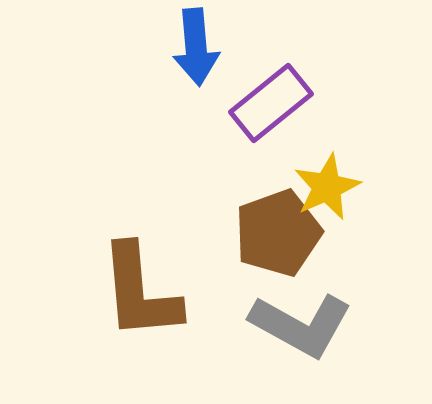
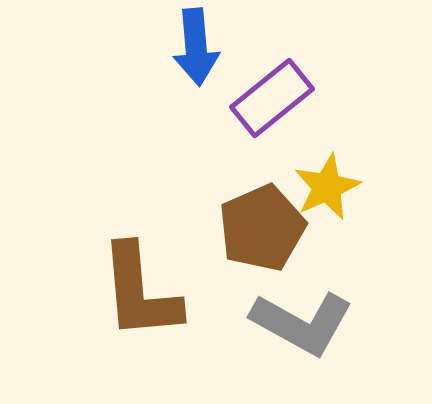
purple rectangle: moved 1 px right, 5 px up
brown pentagon: moved 16 px left, 5 px up; rotated 4 degrees counterclockwise
gray L-shape: moved 1 px right, 2 px up
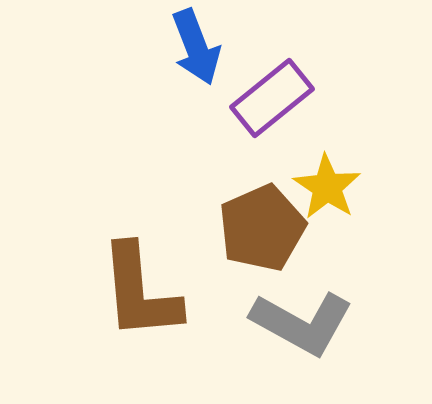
blue arrow: rotated 16 degrees counterclockwise
yellow star: rotated 14 degrees counterclockwise
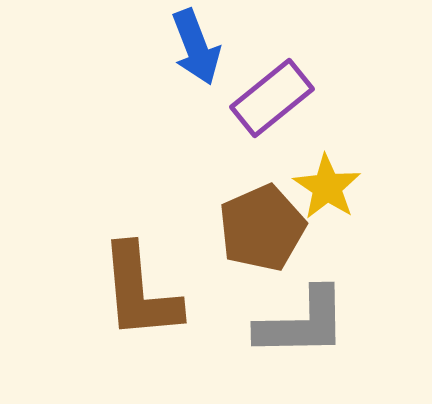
gray L-shape: rotated 30 degrees counterclockwise
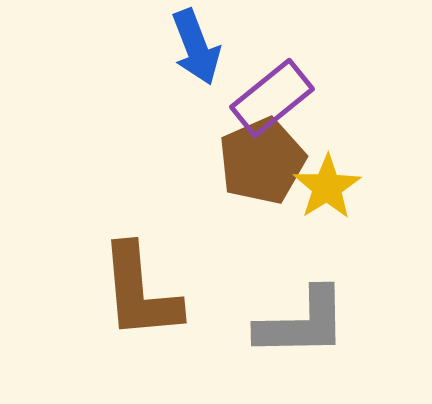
yellow star: rotated 6 degrees clockwise
brown pentagon: moved 67 px up
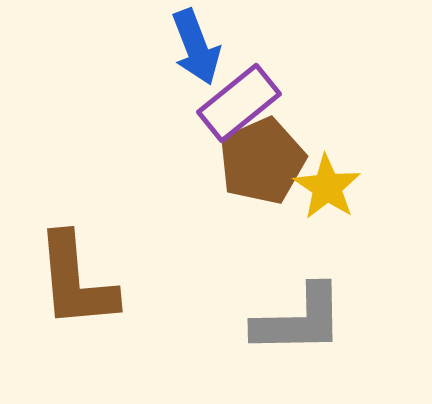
purple rectangle: moved 33 px left, 5 px down
yellow star: rotated 6 degrees counterclockwise
brown L-shape: moved 64 px left, 11 px up
gray L-shape: moved 3 px left, 3 px up
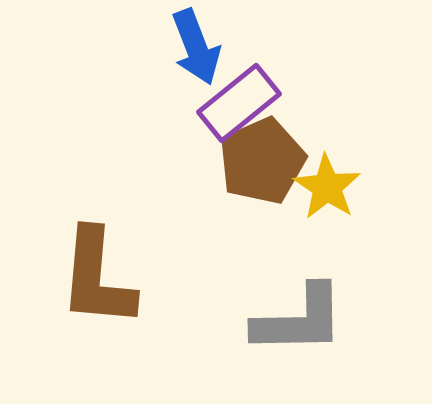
brown L-shape: moved 21 px right, 3 px up; rotated 10 degrees clockwise
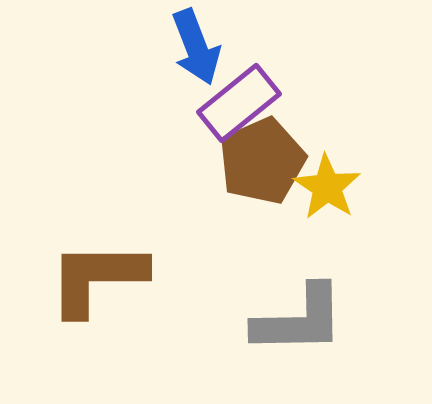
brown L-shape: rotated 85 degrees clockwise
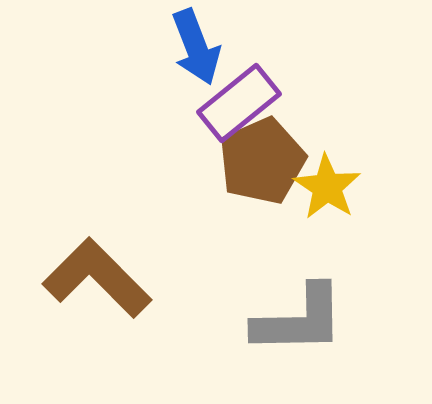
brown L-shape: rotated 45 degrees clockwise
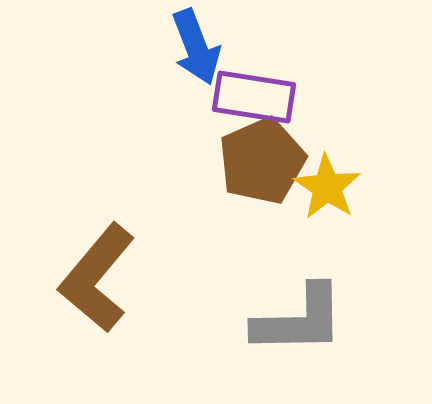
purple rectangle: moved 15 px right, 6 px up; rotated 48 degrees clockwise
brown L-shape: rotated 95 degrees counterclockwise
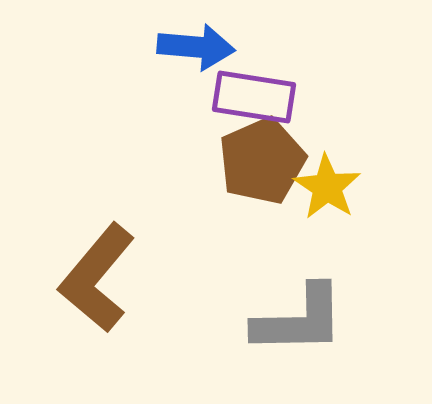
blue arrow: rotated 64 degrees counterclockwise
